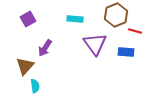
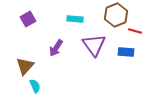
purple triangle: moved 1 px left, 1 px down
purple arrow: moved 11 px right
cyan semicircle: rotated 16 degrees counterclockwise
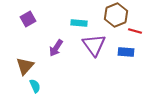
cyan rectangle: moved 4 px right, 4 px down
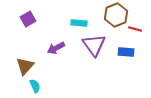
red line: moved 2 px up
purple arrow: rotated 30 degrees clockwise
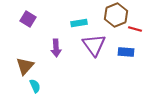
purple square: rotated 28 degrees counterclockwise
cyan rectangle: rotated 14 degrees counterclockwise
purple arrow: rotated 66 degrees counterclockwise
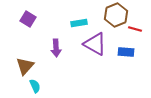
purple triangle: moved 1 px right, 1 px up; rotated 25 degrees counterclockwise
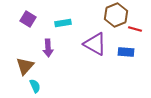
cyan rectangle: moved 16 px left
purple arrow: moved 8 px left
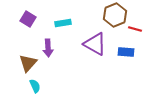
brown hexagon: moved 1 px left
brown triangle: moved 3 px right, 3 px up
